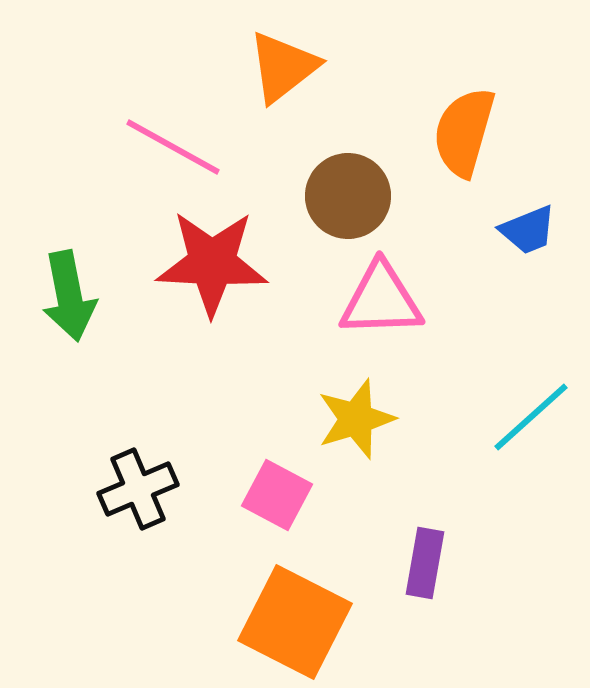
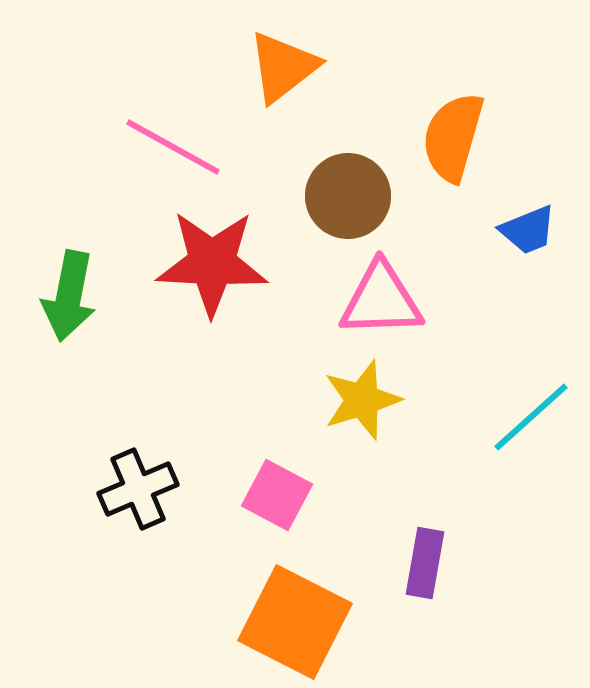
orange semicircle: moved 11 px left, 5 px down
green arrow: rotated 22 degrees clockwise
yellow star: moved 6 px right, 19 px up
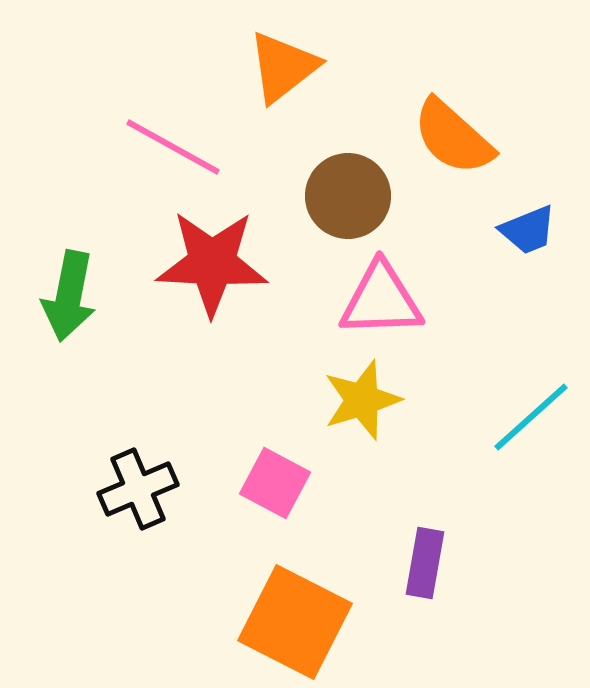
orange semicircle: rotated 64 degrees counterclockwise
pink square: moved 2 px left, 12 px up
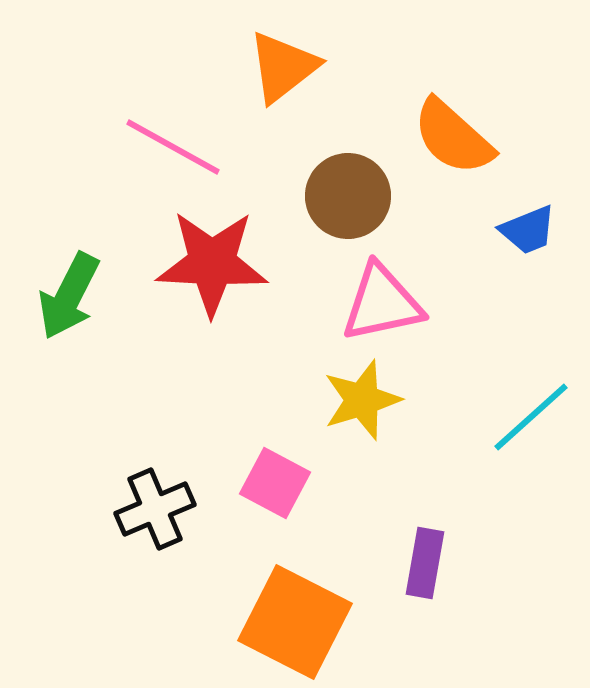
green arrow: rotated 16 degrees clockwise
pink triangle: moved 1 px right, 3 px down; rotated 10 degrees counterclockwise
black cross: moved 17 px right, 20 px down
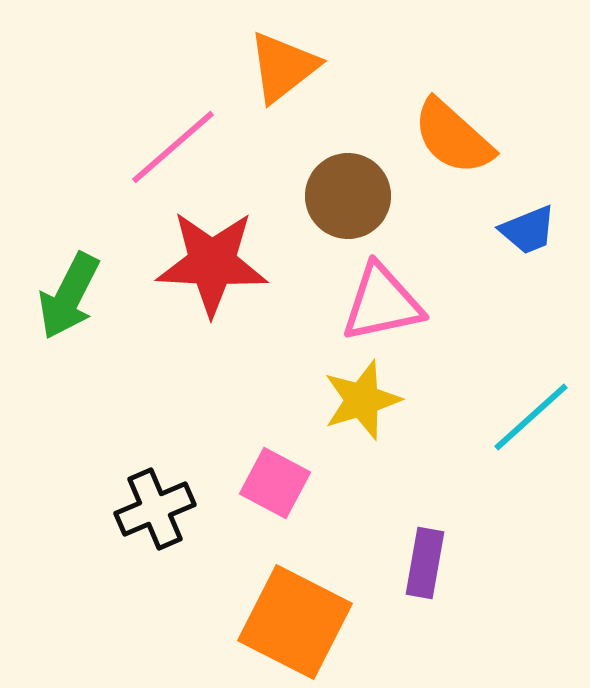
pink line: rotated 70 degrees counterclockwise
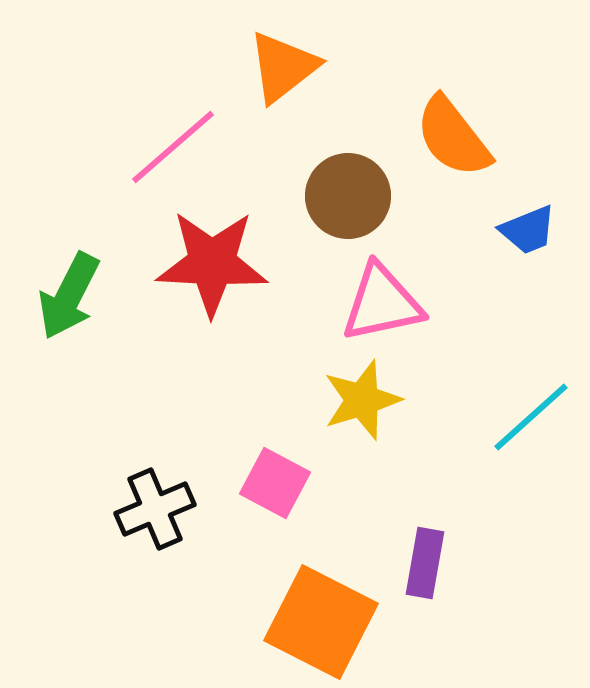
orange semicircle: rotated 10 degrees clockwise
orange square: moved 26 px right
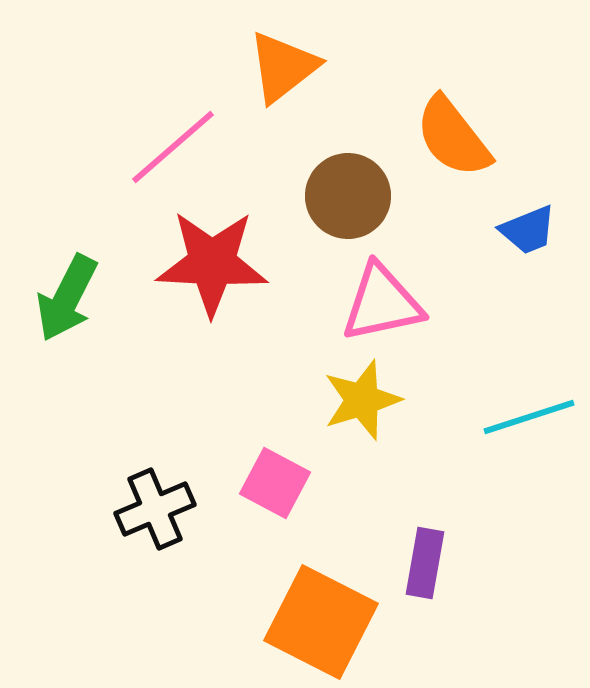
green arrow: moved 2 px left, 2 px down
cyan line: moved 2 px left; rotated 24 degrees clockwise
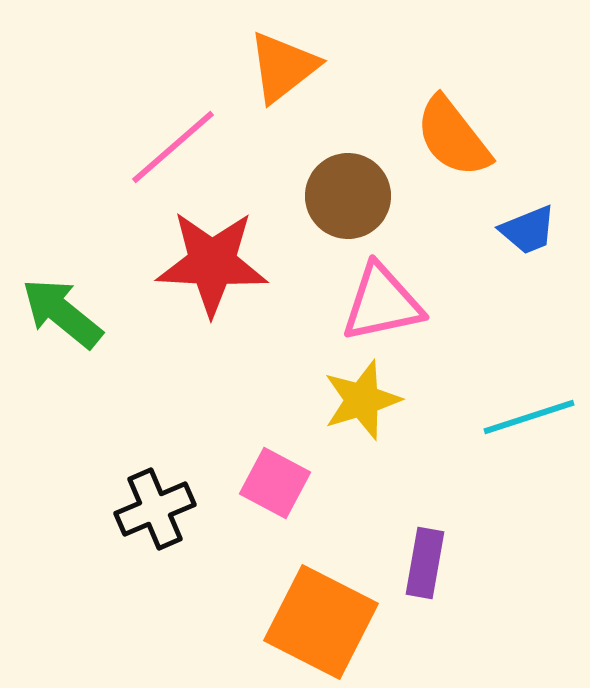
green arrow: moved 5 px left, 15 px down; rotated 102 degrees clockwise
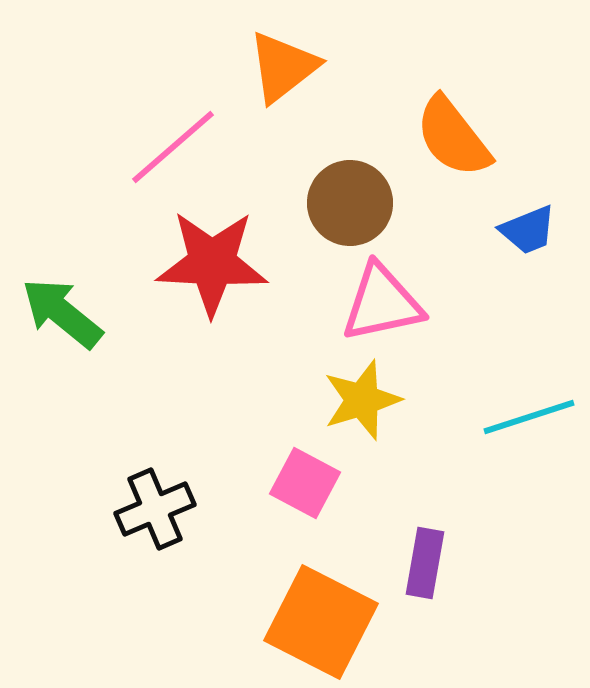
brown circle: moved 2 px right, 7 px down
pink square: moved 30 px right
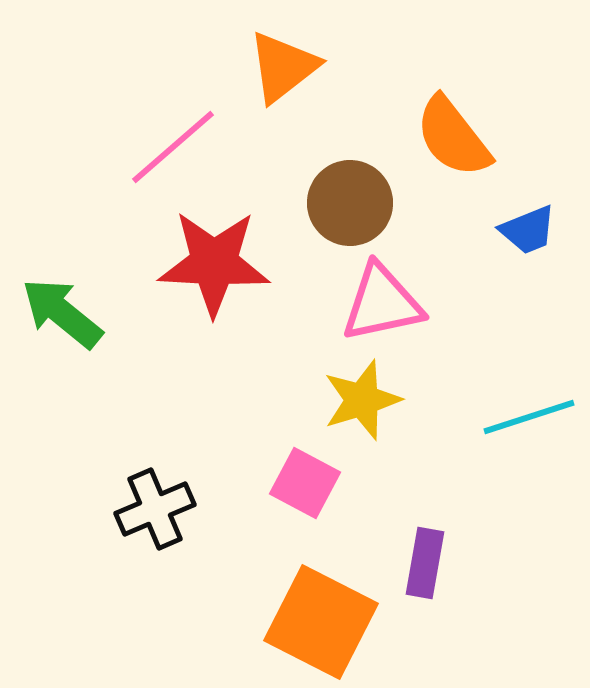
red star: moved 2 px right
